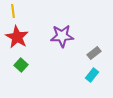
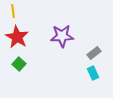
green square: moved 2 px left, 1 px up
cyan rectangle: moved 1 px right, 2 px up; rotated 64 degrees counterclockwise
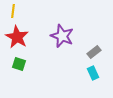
yellow line: rotated 16 degrees clockwise
purple star: rotated 25 degrees clockwise
gray rectangle: moved 1 px up
green square: rotated 24 degrees counterclockwise
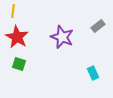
purple star: moved 1 px down
gray rectangle: moved 4 px right, 26 px up
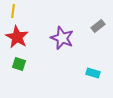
purple star: moved 1 px down
cyan rectangle: rotated 48 degrees counterclockwise
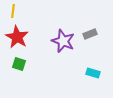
gray rectangle: moved 8 px left, 8 px down; rotated 16 degrees clockwise
purple star: moved 1 px right, 3 px down
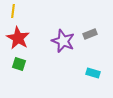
red star: moved 1 px right, 1 px down
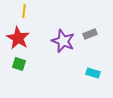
yellow line: moved 11 px right
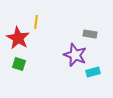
yellow line: moved 12 px right, 11 px down
gray rectangle: rotated 32 degrees clockwise
purple star: moved 12 px right, 14 px down
cyan rectangle: moved 1 px up; rotated 32 degrees counterclockwise
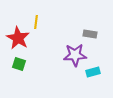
purple star: rotated 25 degrees counterclockwise
